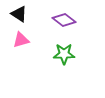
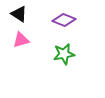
purple diamond: rotated 15 degrees counterclockwise
green star: rotated 10 degrees counterclockwise
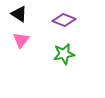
pink triangle: rotated 36 degrees counterclockwise
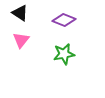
black triangle: moved 1 px right, 1 px up
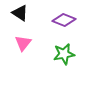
pink triangle: moved 2 px right, 3 px down
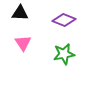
black triangle: rotated 30 degrees counterclockwise
pink triangle: rotated 12 degrees counterclockwise
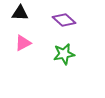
purple diamond: rotated 20 degrees clockwise
pink triangle: rotated 36 degrees clockwise
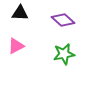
purple diamond: moved 1 px left
pink triangle: moved 7 px left, 3 px down
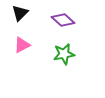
black triangle: rotated 48 degrees counterclockwise
pink triangle: moved 6 px right, 1 px up
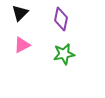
purple diamond: moved 2 px left, 1 px up; rotated 60 degrees clockwise
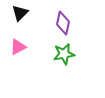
purple diamond: moved 2 px right, 4 px down
pink triangle: moved 4 px left, 2 px down
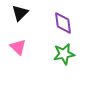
purple diamond: rotated 20 degrees counterclockwise
pink triangle: rotated 48 degrees counterclockwise
